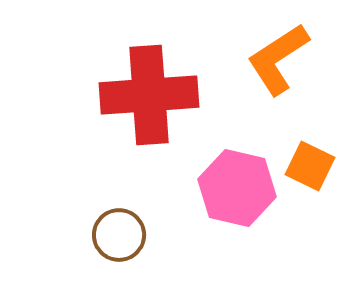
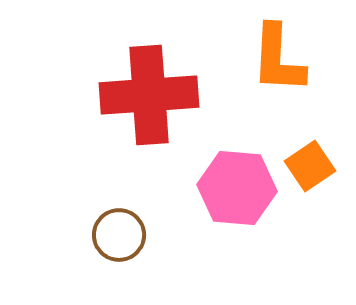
orange L-shape: rotated 54 degrees counterclockwise
orange square: rotated 30 degrees clockwise
pink hexagon: rotated 8 degrees counterclockwise
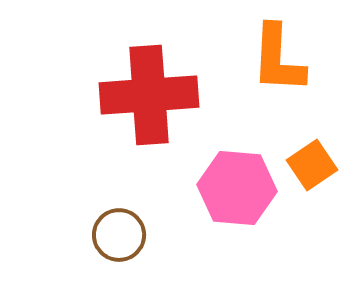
orange square: moved 2 px right, 1 px up
